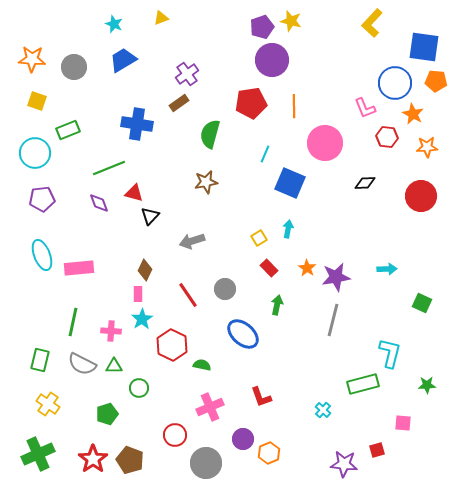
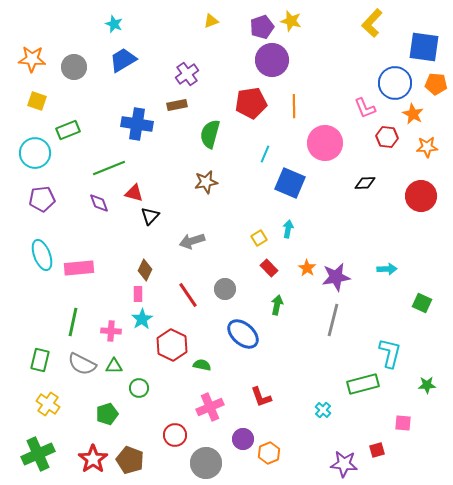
yellow triangle at (161, 18): moved 50 px right, 3 px down
orange pentagon at (436, 81): moved 3 px down
brown rectangle at (179, 103): moved 2 px left, 2 px down; rotated 24 degrees clockwise
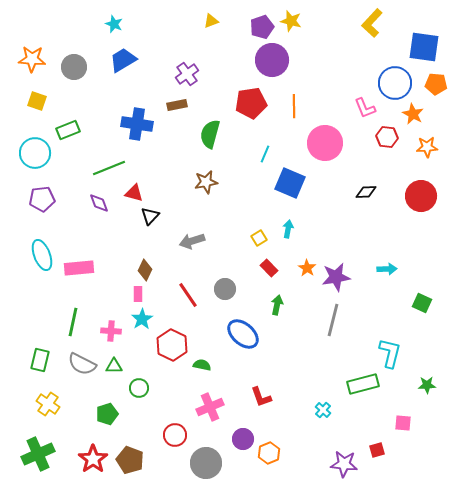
black diamond at (365, 183): moved 1 px right, 9 px down
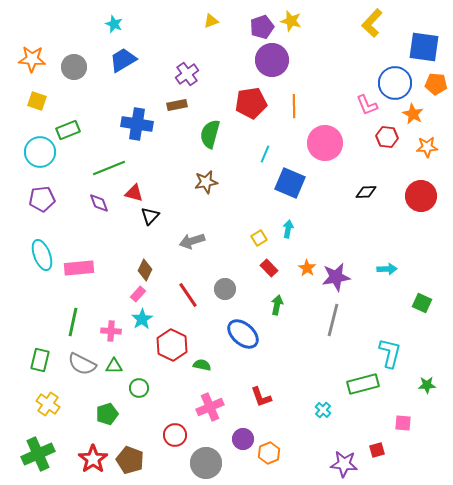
pink L-shape at (365, 108): moved 2 px right, 3 px up
cyan circle at (35, 153): moved 5 px right, 1 px up
pink rectangle at (138, 294): rotated 42 degrees clockwise
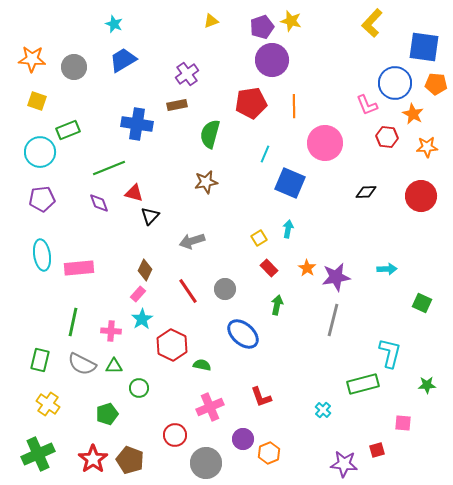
cyan ellipse at (42, 255): rotated 12 degrees clockwise
red line at (188, 295): moved 4 px up
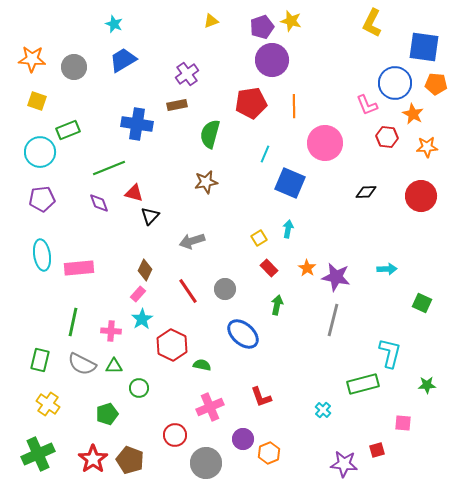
yellow L-shape at (372, 23): rotated 16 degrees counterclockwise
purple star at (336, 277): rotated 20 degrees clockwise
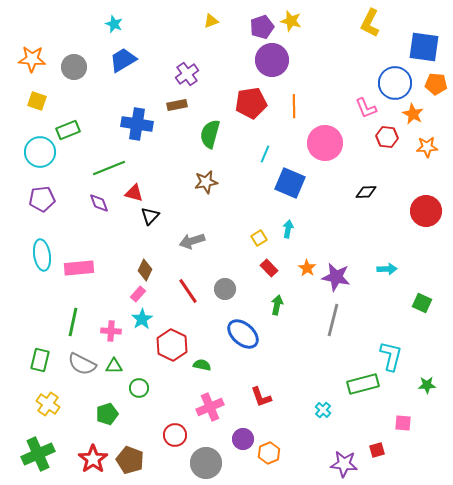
yellow L-shape at (372, 23): moved 2 px left
pink L-shape at (367, 105): moved 1 px left, 3 px down
red circle at (421, 196): moved 5 px right, 15 px down
cyan L-shape at (390, 353): moved 1 px right, 3 px down
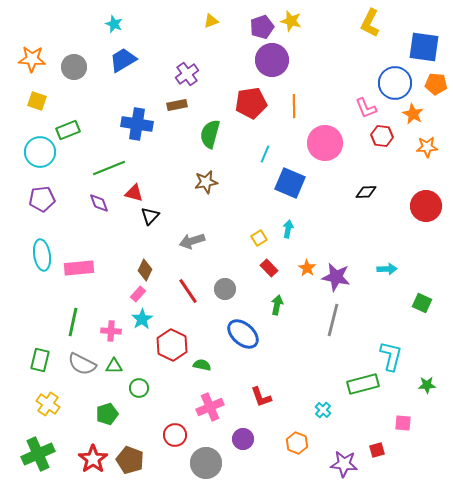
red hexagon at (387, 137): moved 5 px left, 1 px up
red circle at (426, 211): moved 5 px up
orange hexagon at (269, 453): moved 28 px right, 10 px up; rotated 15 degrees counterclockwise
